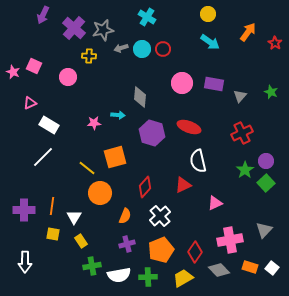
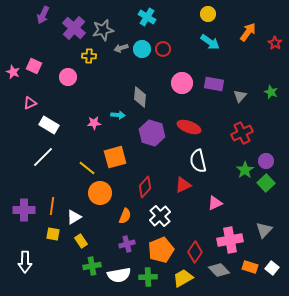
white triangle at (74, 217): rotated 28 degrees clockwise
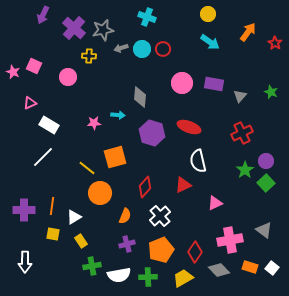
cyan cross at (147, 17): rotated 12 degrees counterclockwise
gray triangle at (264, 230): rotated 36 degrees counterclockwise
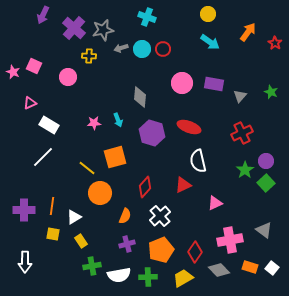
cyan arrow at (118, 115): moved 5 px down; rotated 64 degrees clockwise
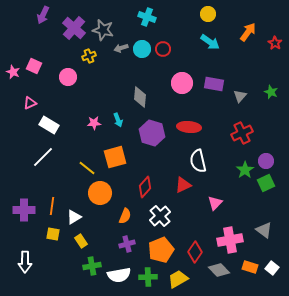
gray star at (103, 30): rotated 25 degrees clockwise
yellow cross at (89, 56): rotated 24 degrees counterclockwise
red ellipse at (189, 127): rotated 15 degrees counterclockwise
green square at (266, 183): rotated 18 degrees clockwise
pink triangle at (215, 203): rotated 21 degrees counterclockwise
yellow trapezoid at (183, 278): moved 5 px left, 1 px down
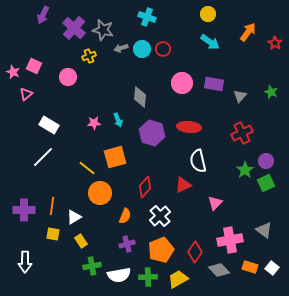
pink triangle at (30, 103): moved 4 px left, 9 px up; rotated 16 degrees counterclockwise
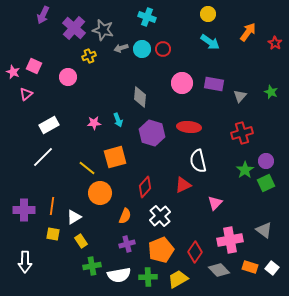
white rectangle at (49, 125): rotated 60 degrees counterclockwise
red cross at (242, 133): rotated 10 degrees clockwise
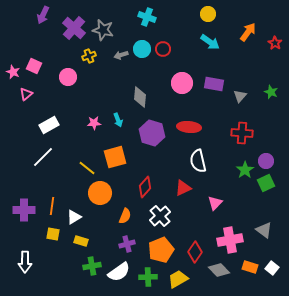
gray arrow at (121, 48): moved 7 px down
red cross at (242, 133): rotated 20 degrees clockwise
red triangle at (183, 185): moved 3 px down
yellow rectangle at (81, 241): rotated 40 degrees counterclockwise
white semicircle at (119, 275): moved 3 px up; rotated 25 degrees counterclockwise
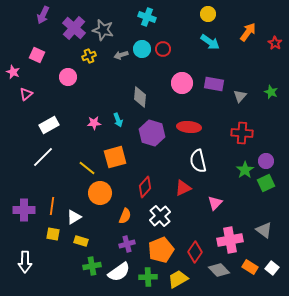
pink square at (34, 66): moved 3 px right, 11 px up
orange rectangle at (250, 267): rotated 14 degrees clockwise
